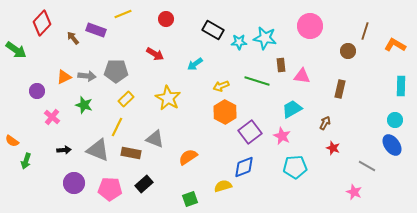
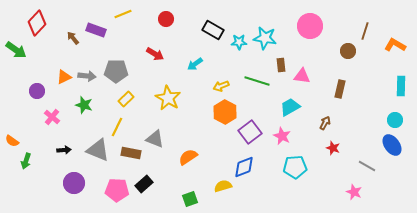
red diamond at (42, 23): moved 5 px left
cyan trapezoid at (292, 109): moved 2 px left, 2 px up
pink pentagon at (110, 189): moved 7 px right, 1 px down
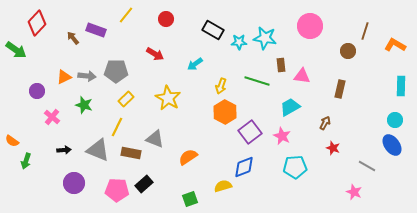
yellow line at (123, 14): moved 3 px right, 1 px down; rotated 30 degrees counterclockwise
yellow arrow at (221, 86): rotated 49 degrees counterclockwise
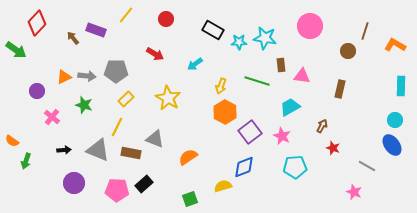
brown arrow at (325, 123): moved 3 px left, 3 px down
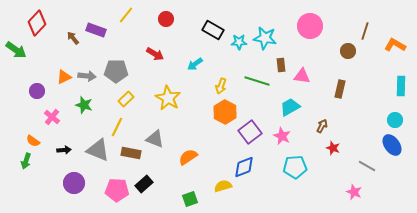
orange semicircle at (12, 141): moved 21 px right
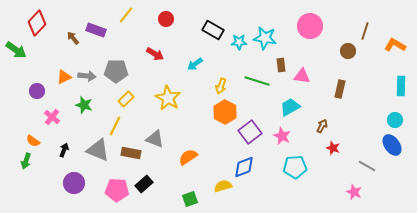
yellow line at (117, 127): moved 2 px left, 1 px up
black arrow at (64, 150): rotated 64 degrees counterclockwise
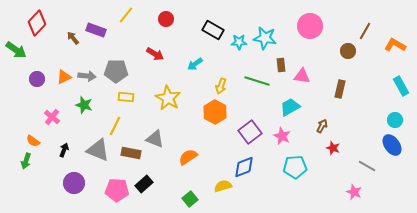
brown line at (365, 31): rotated 12 degrees clockwise
cyan rectangle at (401, 86): rotated 30 degrees counterclockwise
purple circle at (37, 91): moved 12 px up
yellow rectangle at (126, 99): moved 2 px up; rotated 49 degrees clockwise
orange hexagon at (225, 112): moved 10 px left
green square at (190, 199): rotated 21 degrees counterclockwise
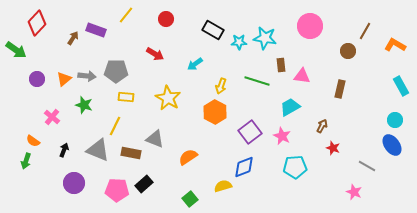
brown arrow at (73, 38): rotated 72 degrees clockwise
orange triangle at (64, 77): moved 2 px down; rotated 14 degrees counterclockwise
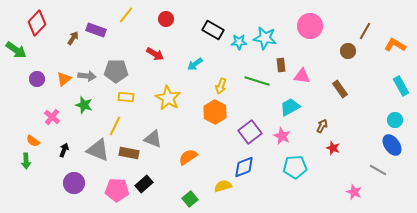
brown rectangle at (340, 89): rotated 48 degrees counterclockwise
gray triangle at (155, 139): moved 2 px left
brown rectangle at (131, 153): moved 2 px left
green arrow at (26, 161): rotated 21 degrees counterclockwise
gray line at (367, 166): moved 11 px right, 4 px down
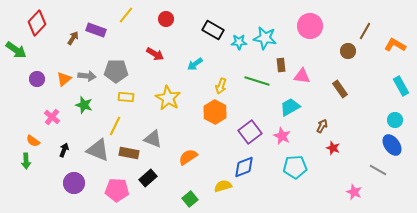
black rectangle at (144, 184): moved 4 px right, 6 px up
